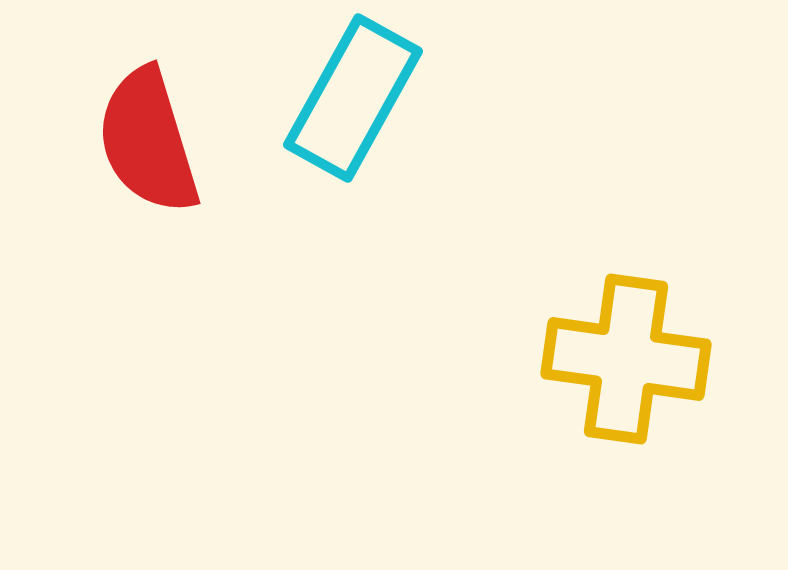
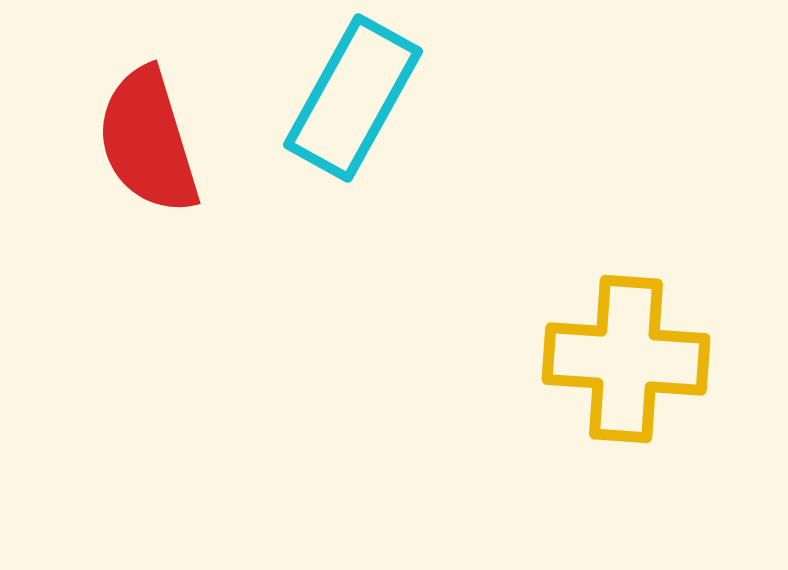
yellow cross: rotated 4 degrees counterclockwise
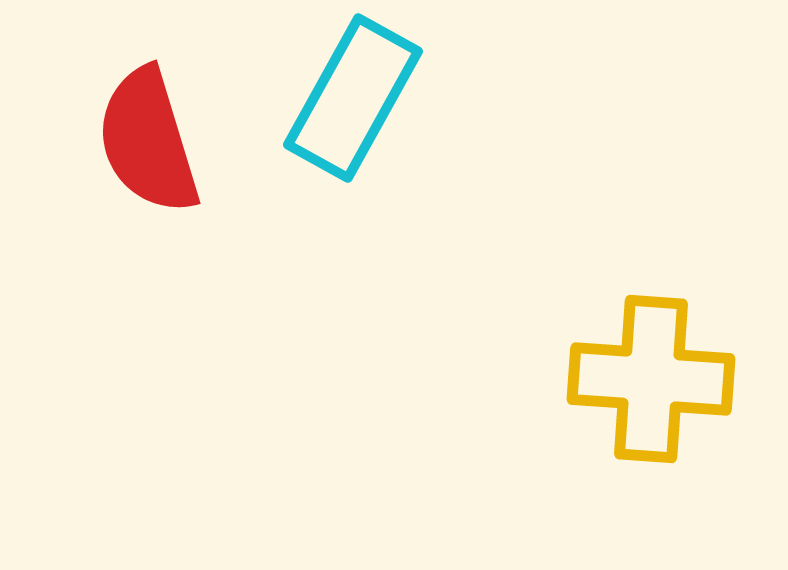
yellow cross: moved 25 px right, 20 px down
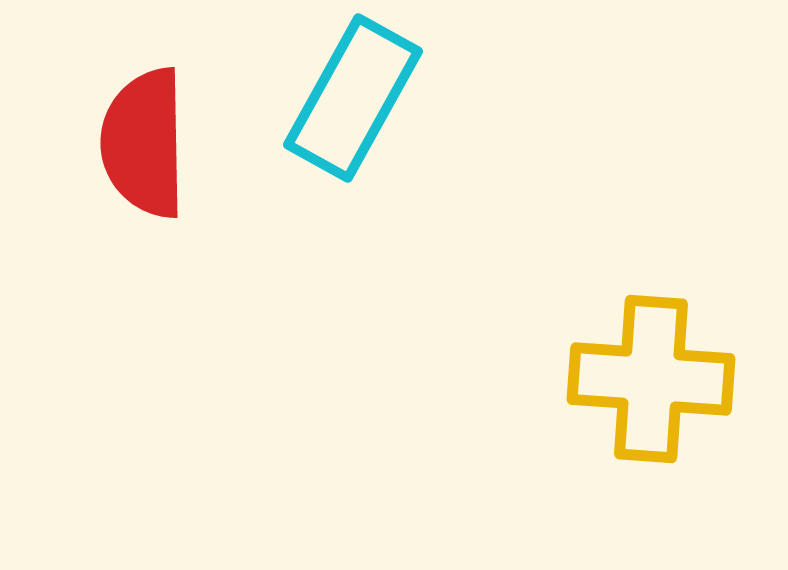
red semicircle: moved 4 px left, 2 px down; rotated 16 degrees clockwise
